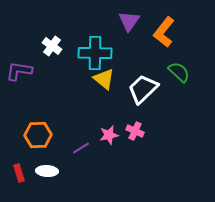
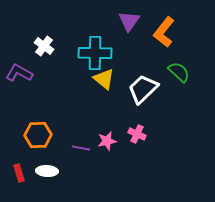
white cross: moved 8 px left
purple L-shape: moved 2 px down; rotated 20 degrees clockwise
pink cross: moved 2 px right, 3 px down
pink star: moved 2 px left, 6 px down
purple line: rotated 42 degrees clockwise
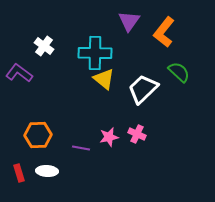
purple L-shape: rotated 8 degrees clockwise
pink star: moved 2 px right, 4 px up
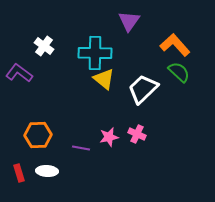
orange L-shape: moved 11 px right, 13 px down; rotated 100 degrees clockwise
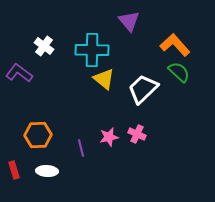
purple triangle: rotated 15 degrees counterclockwise
cyan cross: moved 3 px left, 3 px up
purple line: rotated 66 degrees clockwise
red rectangle: moved 5 px left, 3 px up
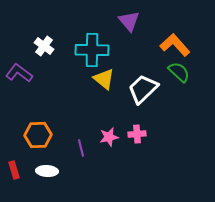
pink cross: rotated 30 degrees counterclockwise
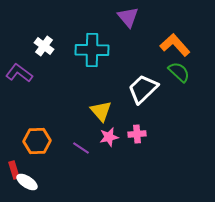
purple triangle: moved 1 px left, 4 px up
yellow triangle: moved 3 px left, 32 px down; rotated 10 degrees clockwise
orange hexagon: moved 1 px left, 6 px down
purple line: rotated 42 degrees counterclockwise
white ellipse: moved 20 px left, 11 px down; rotated 30 degrees clockwise
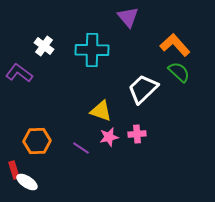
yellow triangle: rotated 30 degrees counterclockwise
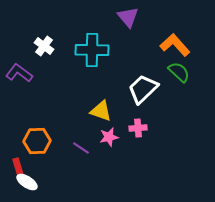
pink cross: moved 1 px right, 6 px up
red rectangle: moved 4 px right, 3 px up
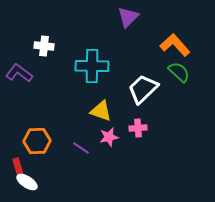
purple triangle: rotated 25 degrees clockwise
white cross: rotated 30 degrees counterclockwise
cyan cross: moved 16 px down
